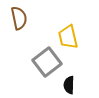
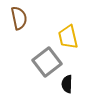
black semicircle: moved 2 px left, 1 px up
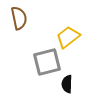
yellow trapezoid: rotated 65 degrees clockwise
gray square: rotated 24 degrees clockwise
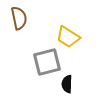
yellow trapezoid: rotated 110 degrees counterclockwise
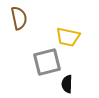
yellow trapezoid: rotated 20 degrees counterclockwise
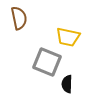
gray square: rotated 36 degrees clockwise
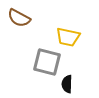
brown semicircle: rotated 130 degrees clockwise
gray square: rotated 8 degrees counterclockwise
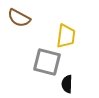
yellow trapezoid: moved 2 px left, 1 px up; rotated 95 degrees counterclockwise
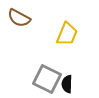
yellow trapezoid: moved 1 px right, 2 px up; rotated 15 degrees clockwise
gray square: moved 17 px down; rotated 12 degrees clockwise
